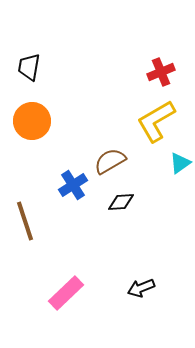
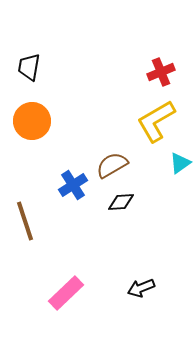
brown semicircle: moved 2 px right, 4 px down
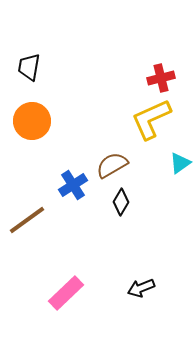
red cross: moved 6 px down; rotated 8 degrees clockwise
yellow L-shape: moved 5 px left, 2 px up; rotated 6 degrees clockwise
black diamond: rotated 56 degrees counterclockwise
brown line: moved 2 px right, 1 px up; rotated 72 degrees clockwise
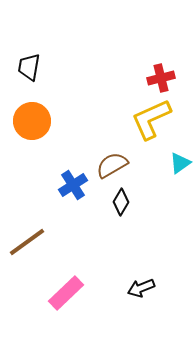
brown line: moved 22 px down
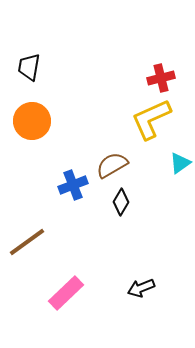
blue cross: rotated 12 degrees clockwise
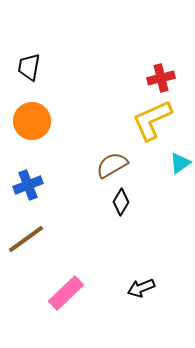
yellow L-shape: moved 1 px right, 1 px down
blue cross: moved 45 px left
brown line: moved 1 px left, 3 px up
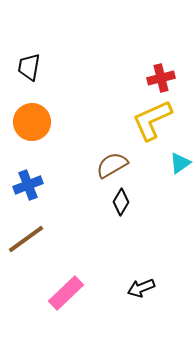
orange circle: moved 1 px down
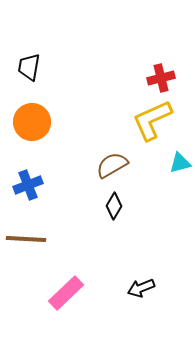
cyan triangle: rotated 20 degrees clockwise
black diamond: moved 7 px left, 4 px down
brown line: rotated 39 degrees clockwise
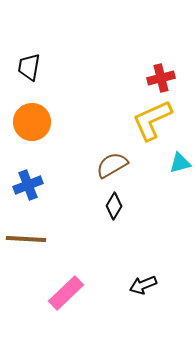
black arrow: moved 2 px right, 3 px up
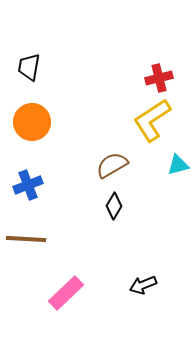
red cross: moved 2 px left
yellow L-shape: rotated 9 degrees counterclockwise
cyan triangle: moved 2 px left, 2 px down
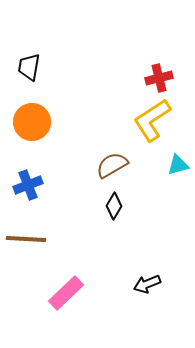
black arrow: moved 4 px right, 1 px up
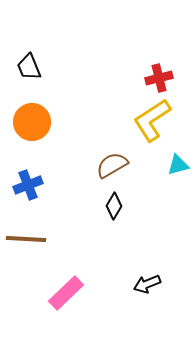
black trapezoid: rotated 32 degrees counterclockwise
